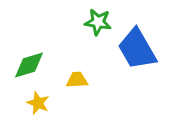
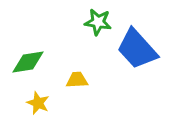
blue trapezoid: rotated 12 degrees counterclockwise
green diamond: moved 1 px left, 3 px up; rotated 8 degrees clockwise
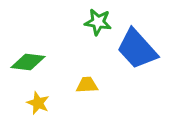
green diamond: rotated 16 degrees clockwise
yellow trapezoid: moved 10 px right, 5 px down
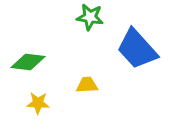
green star: moved 8 px left, 5 px up
yellow star: rotated 20 degrees counterclockwise
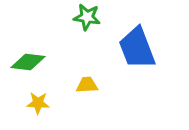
green star: moved 3 px left
blue trapezoid: moved 1 px up; rotated 21 degrees clockwise
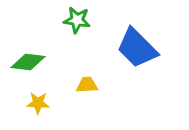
green star: moved 10 px left, 3 px down
blue trapezoid: rotated 24 degrees counterclockwise
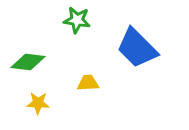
yellow trapezoid: moved 1 px right, 2 px up
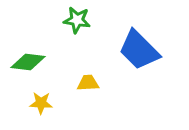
blue trapezoid: moved 2 px right, 2 px down
yellow star: moved 3 px right
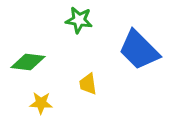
green star: moved 2 px right
yellow trapezoid: moved 1 px down; rotated 95 degrees counterclockwise
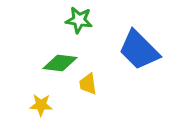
green diamond: moved 32 px right, 1 px down
yellow star: moved 2 px down
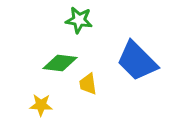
blue trapezoid: moved 2 px left, 11 px down
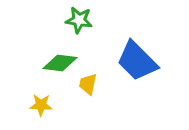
yellow trapezoid: rotated 20 degrees clockwise
